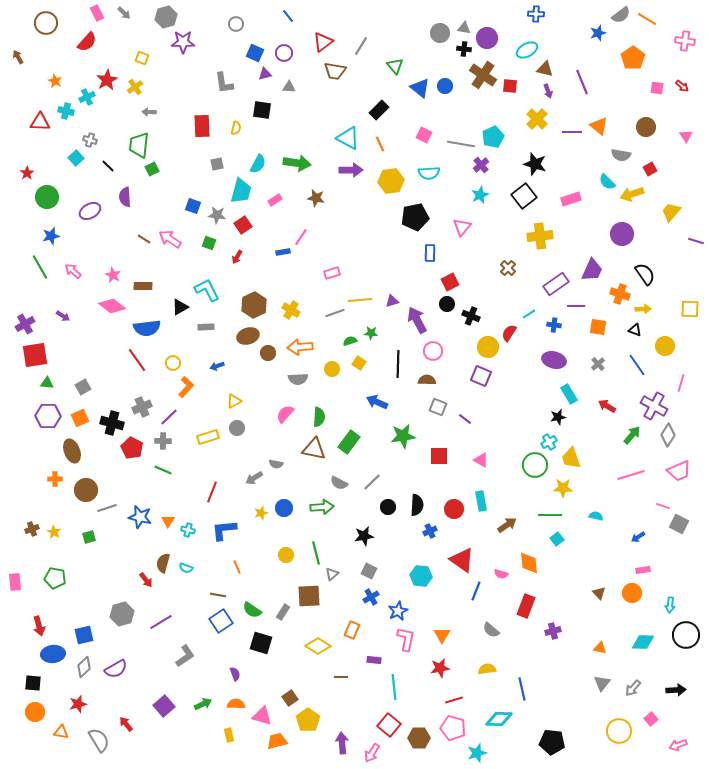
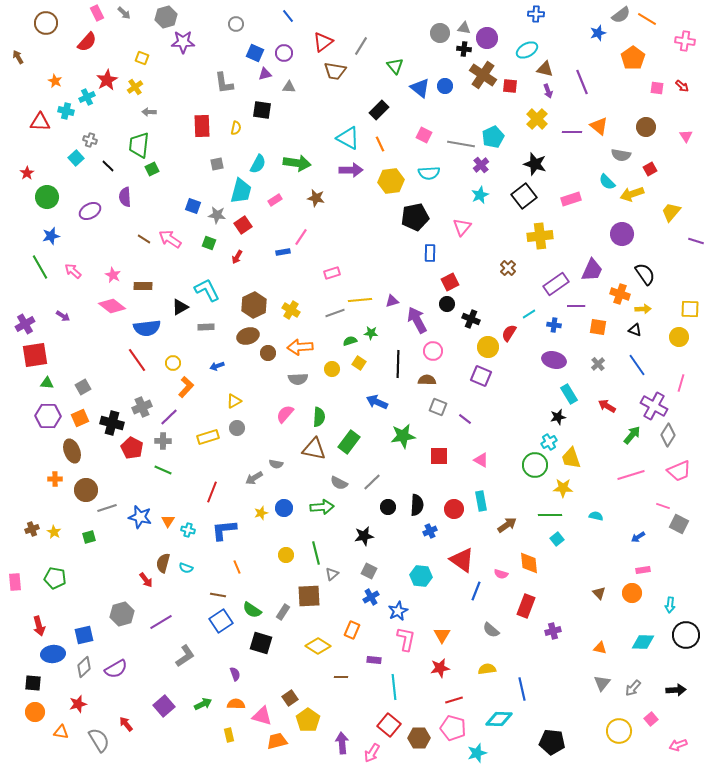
black cross at (471, 316): moved 3 px down
yellow circle at (665, 346): moved 14 px right, 9 px up
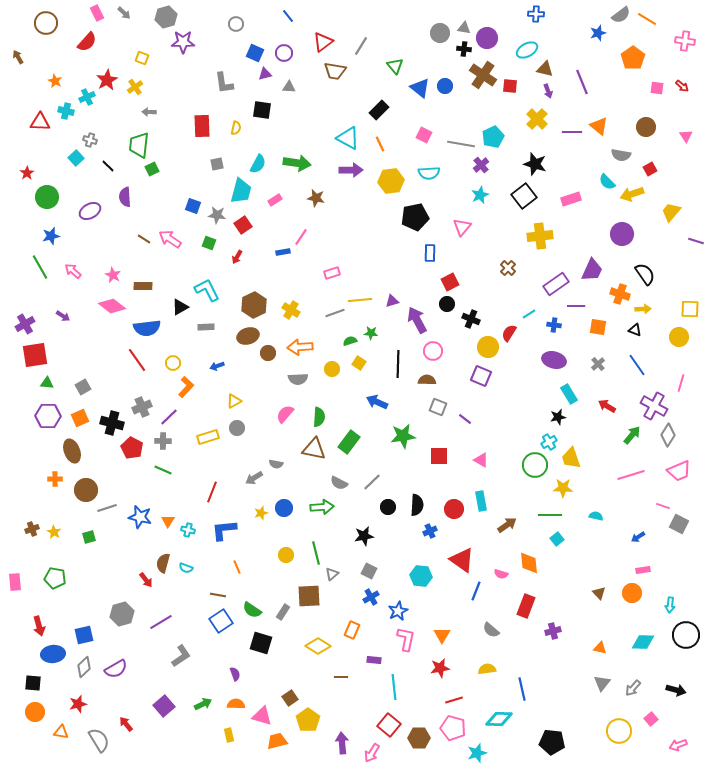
gray L-shape at (185, 656): moved 4 px left
black arrow at (676, 690): rotated 18 degrees clockwise
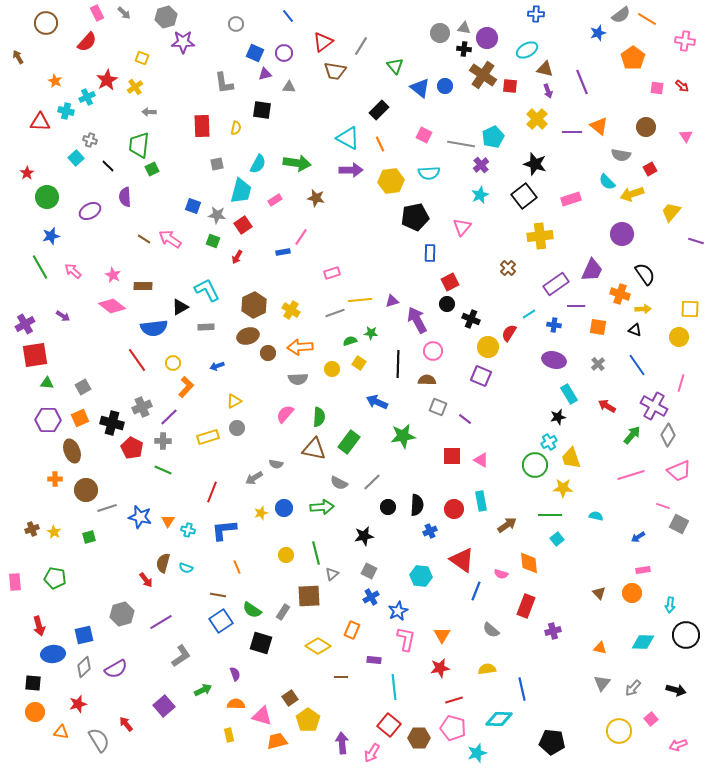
green square at (209, 243): moved 4 px right, 2 px up
blue semicircle at (147, 328): moved 7 px right
purple hexagon at (48, 416): moved 4 px down
red square at (439, 456): moved 13 px right
green arrow at (203, 704): moved 14 px up
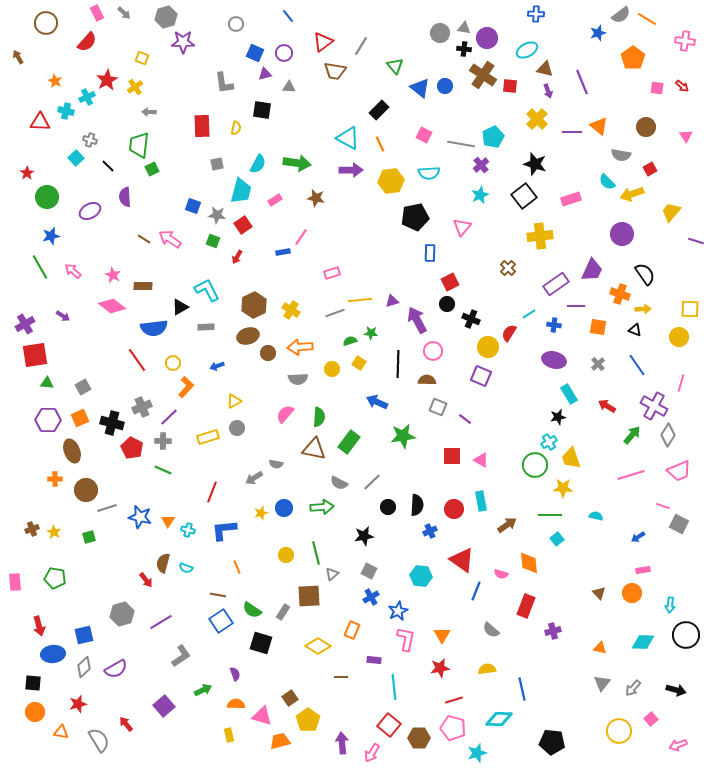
orange trapezoid at (277, 741): moved 3 px right
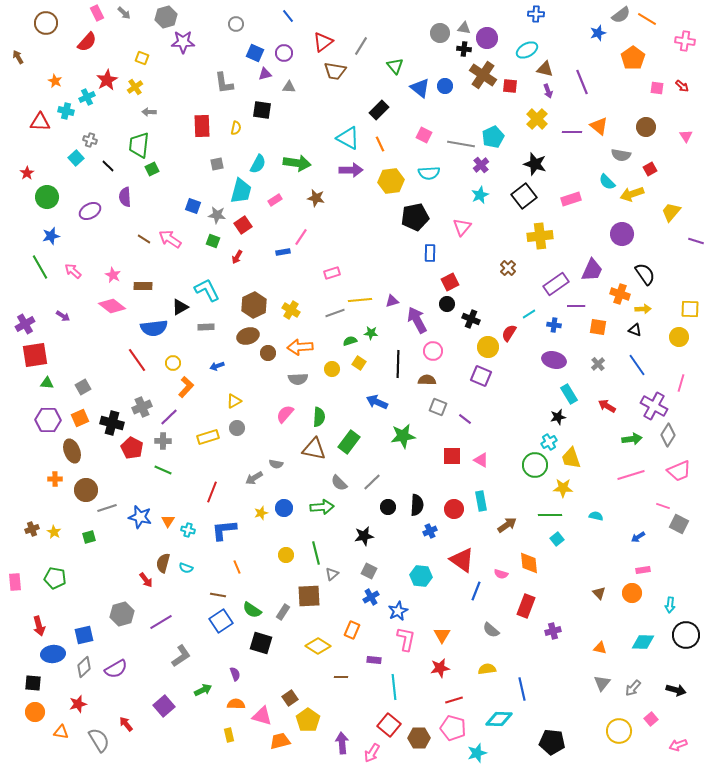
green arrow at (632, 435): moved 4 px down; rotated 42 degrees clockwise
gray semicircle at (339, 483): rotated 18 degrees clockwise
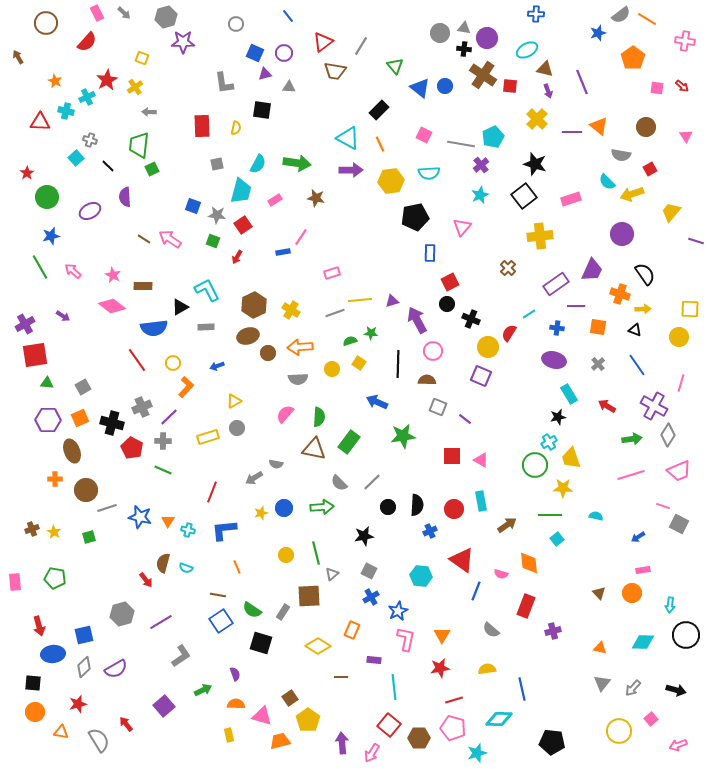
blue cross at (554, 325): moved 3 px right, 3 px down
